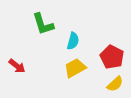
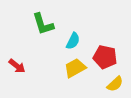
cyan semicircle: rotated 12 degrees clockwise
red pentagon: moved 7 px left; rotated 15 degrees counterclockwise
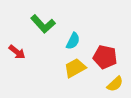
green L-shape: rotated 25 degrees counterclockwise
red arrow: moved 14 px up
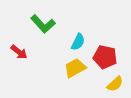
cyan semicircle: moved 5 px right, 1 px down
red arrow: moved 2 px right
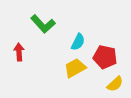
red arrow: rotated 132 degrees counterclockwise
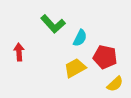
green L-shape: moved 10 px right
cyan semicircle: moved 2 px right, 4 px up
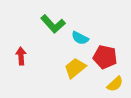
cyan semicircle: rotated 90 degrees clockwise
red arrow: moved 2 px right, 4 px down
yellow trapezoid: rotated 10 degrees counterclockwise
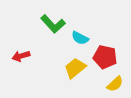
red arrow: rotated 102 degrees counterclockwise
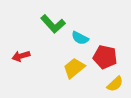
yellow trapezoid: moved 1 px left
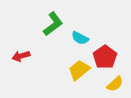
green L-shape: rotated 85 degrees counterclockwise
red pentagon: rotated 25 degrees clockwise
yellow trapezoid: moved 5 px right, 2 px down
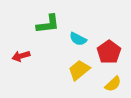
green L-shape: moved 5 px left; rotated 30 degrees clockwise
cyan semicircle: moved 2 px left, 1 px down
red pentagon: moved 4 px right, 5 px up
yellow semicircle: moved 2 px left
